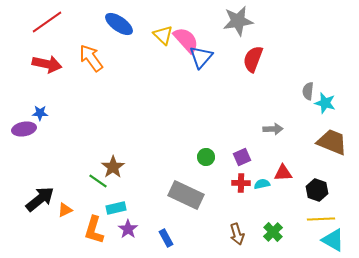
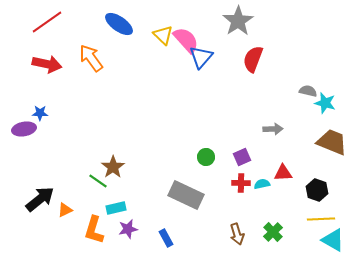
gray star: rotated 24 degrees counterclockwise
gray semicircle: rotated 96 degrees clockwise
purple star: rotated 24 degrees clockwise
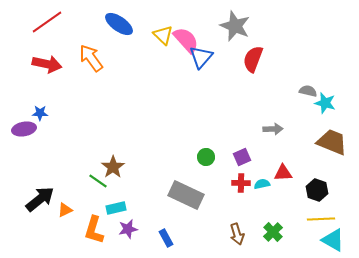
gray star: moved 3 px left, 5 px down; rotated 16 degrees counterclockwise
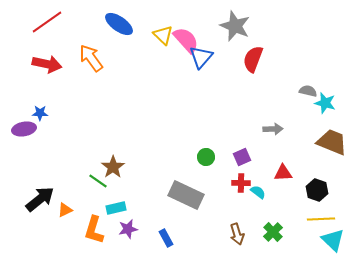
cyan semicircle: moved 4 px left, 8 px down; rotated 49 degrees clockwise
cyan triangle: rotated 15 degrees clockwise
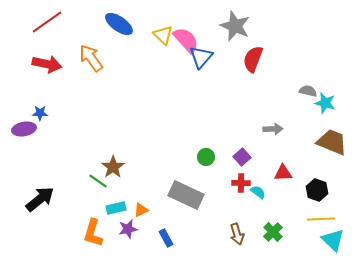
purple square: rotated 18 degrees counterclockwise
orange triangle: moved 76 px right
orange L-shape: moved 1 px left, 3 px down
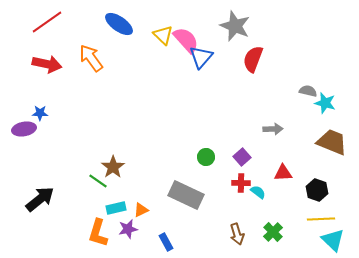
orange L-shape: moved 5 px right
blue rectangle: moved 4 px down
